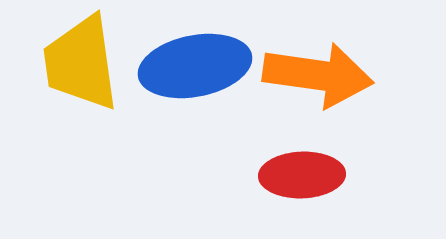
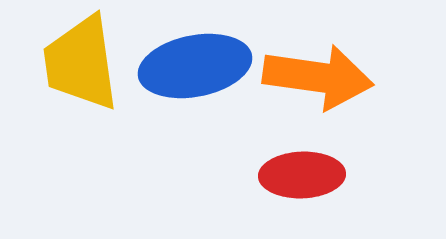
orange arrow: moved 2 px down
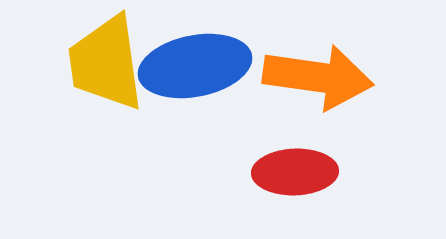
yellow trapezoid: moved 25 px right
red ellipse: moved 7 px left, 3 px up
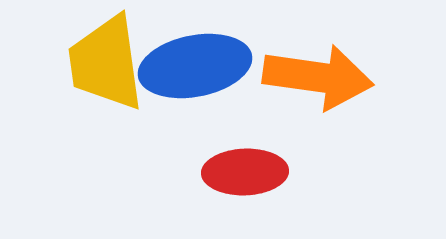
red ellipse: moved 50 px left
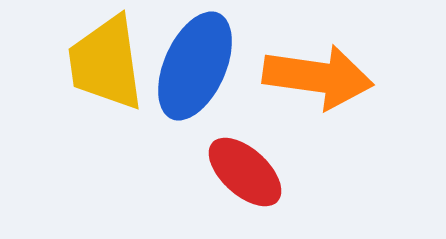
blue ellipse: rotated 55 degrees counterclockwise
red ellipse: rotated 44 degrees clockwise
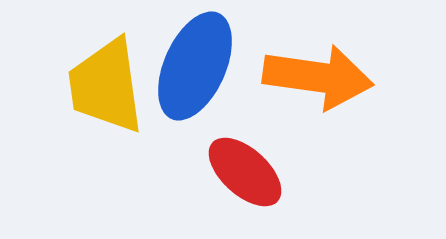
yellow trapezoid: moved 23 px down
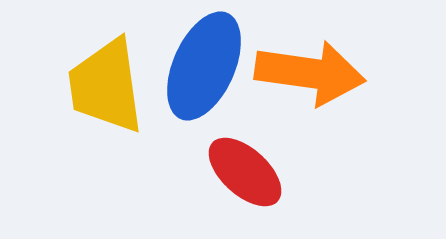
blue ellipse: moved 9 px right
orange arrow: moved 8 px left, 4 px up
